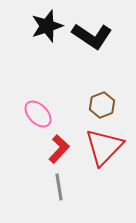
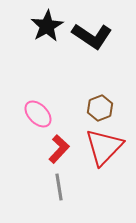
black star: rotated 12 degrees counterclockwise
brown hexagon: moved 2 px left, 3 px down
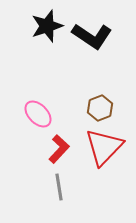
black star: rotated 12 degrees clockwise
